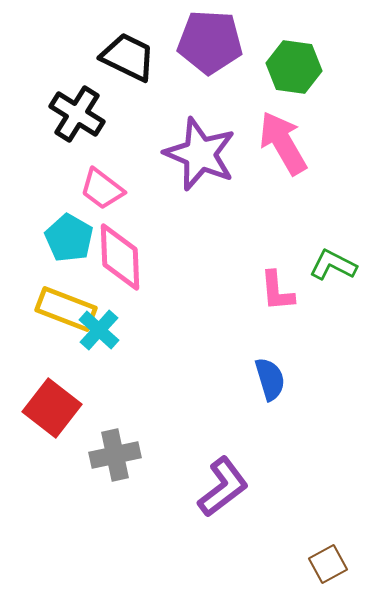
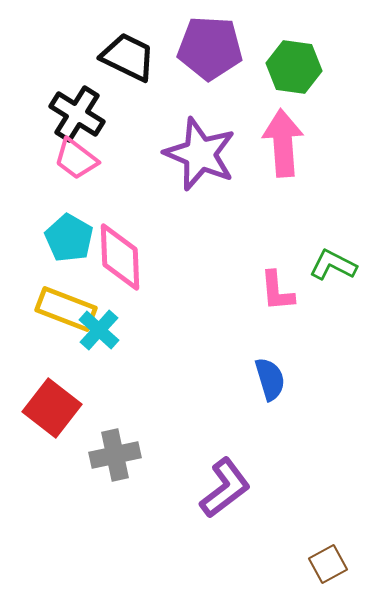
purple pentagon: moved 6 px down
pink arrow: rotated 26 degrees clockwise
pink trapezoid: moved 26 px left, 30 px up
purple L-shape: moved 2 px right, 1 px down
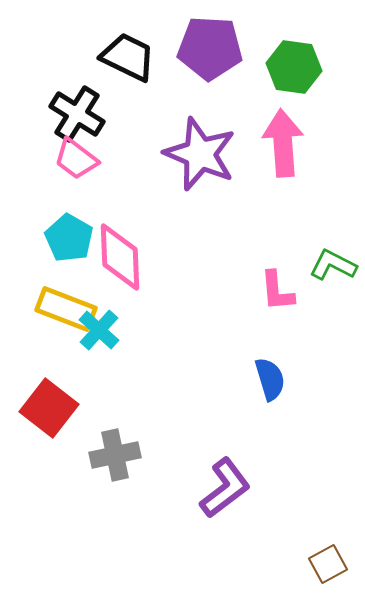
red square: moved 3 px left
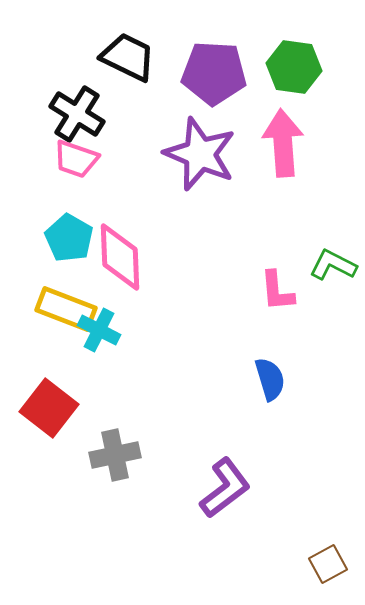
purple pentagon: moved 4 px right, 25 px down
pink trapezoid: rotated 18 degrees counterclockwise
cyan cross: rotated 15 degrees counterclockwise
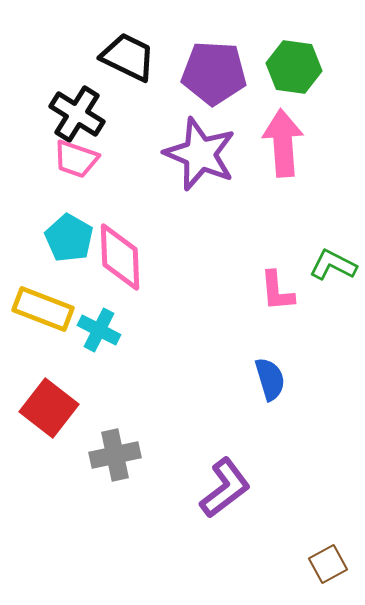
yellow rectangle: moved 23 px left
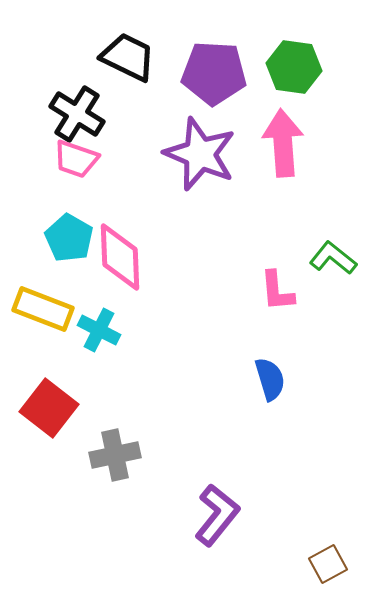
green L-shape: moved 7 px up; rotated 12 degrees clockwise
purple L-shape: moved 8 px left, 27 px down; rotated 14 degrees counterclockwise
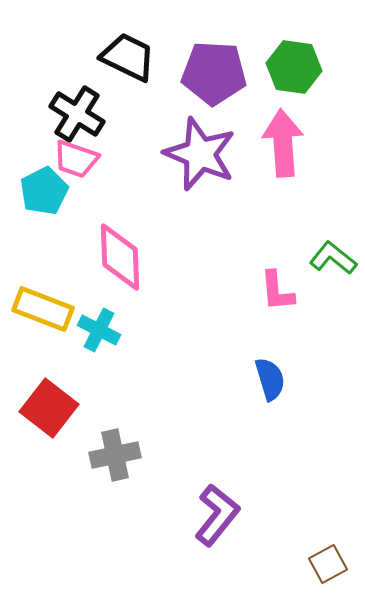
cyan pentagon: moved 25 px left, 47 px up; rotated 15 degrees clockwise
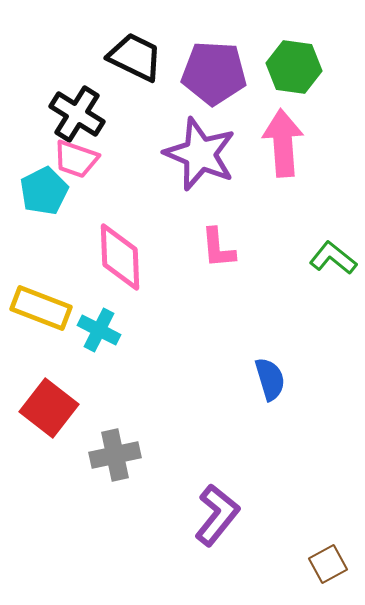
black trapezoid: moved 7 px right
pink L-shape: moved 59 px left, 43 px up
yellow rectangle: moved 2 px left, 1 px up
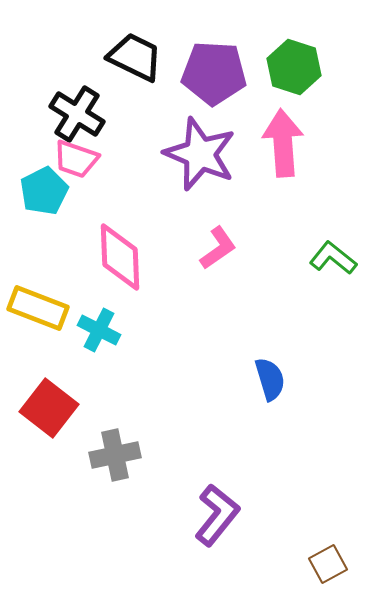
green hexagon: rotated 10 degrees clockwise
pink L-shape: rotated 120 degrees counterclockwise
yellow rectangle: moved 3 px left
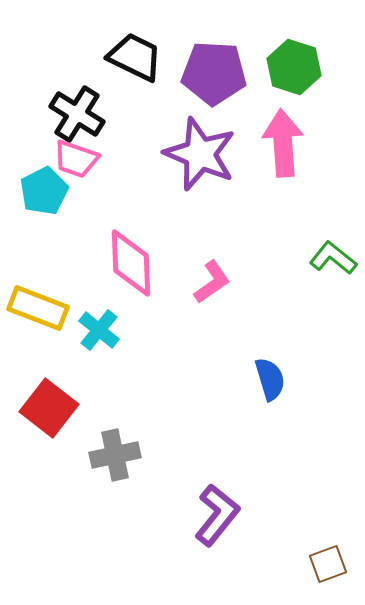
pink L-shape: moved 6 px left, 34 px down
pink diamond: moved 11 px right, 6 px down
cyan cross: rotated 12 degrees clockwise
brown square: rotated 9 degrees clockwise
